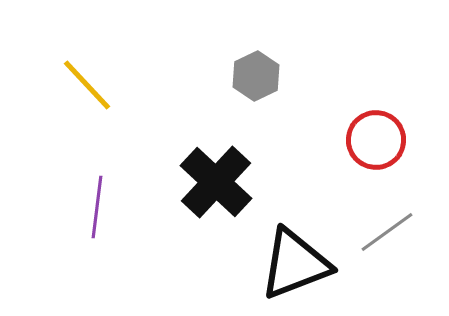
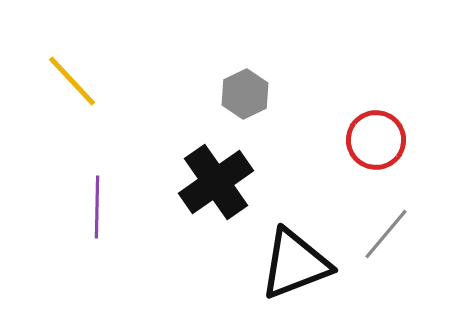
gray hexagon: moved 11 px left, 18 px down
yellow line: moved 15 px left, 4 px up
black cross: rotated 12 degrees clockwise
purple line: rotated 6 degrees counterclockwise
gray line: moved 1 px left, 2 px down; rotated 14 degrees counterclockwise
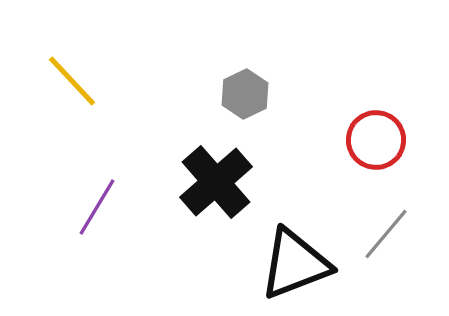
black cross: rotated 6 degrees counterclockwise
purple line: rotated 30 degrees clockwise
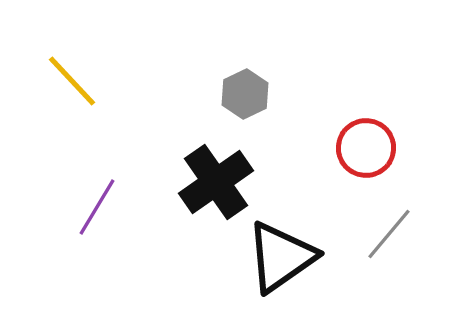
red circle: moved 10 px left, 8 px down
black cross: rotated 6 degrees clockwise
gray line: moved 3 px right
black triangle: moved 14 px left, 7 px up; rotated 14 degrees counterclockwise
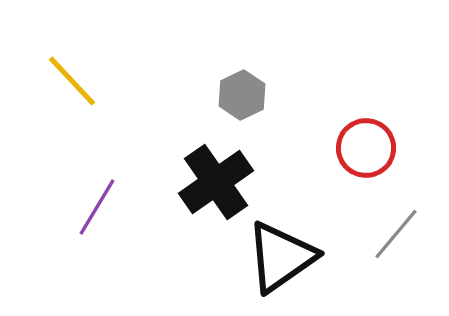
gray hexagon: moved 3 px left, 1 px down
gray line: moved 7 px right
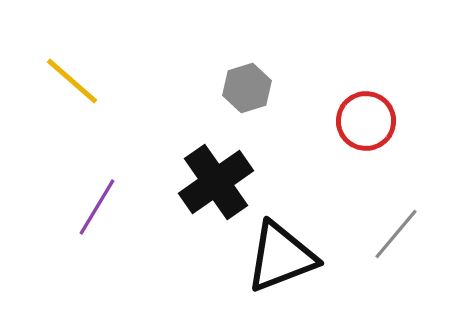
yellow line: rotated 6 degrees counterclockwise
gray hexagon: moved 5 px right, 7 px up; rotated 9 degrees clockwise
red circle: moved 27 px up
black triangle: rotated 14 degrees clockwise
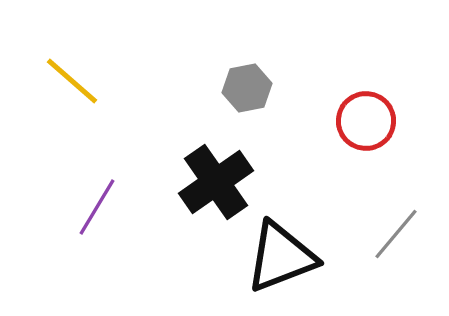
gray hexagon: rotated 6 degrees clockwise
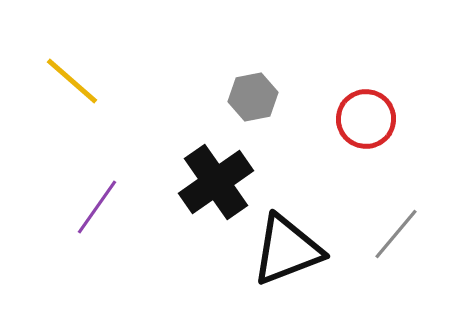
gray hexagon: moved 6 px right, 9 px down
red circle: moved 2 px up
purple line: rotated 4 degrees clockwise
black triangle: moved 6 px right, 7 px up
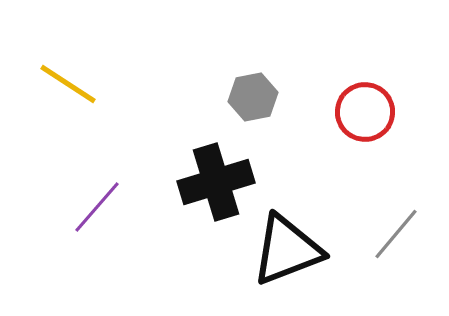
yellow line: moved 4 px left, 3 px down; rotated 8 degrees counterclockwise
red circle: moved 1 px left, 7 px up
black cross: rotated 18 degrees clockwise
purple line: rotated 6 degrees clockwise
